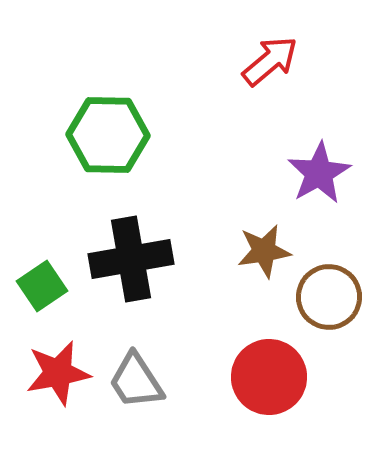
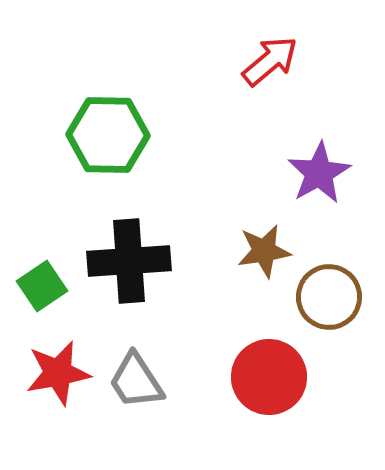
black cross: moved 2 px left, 2 px down; rotated 6 degrees clockwise
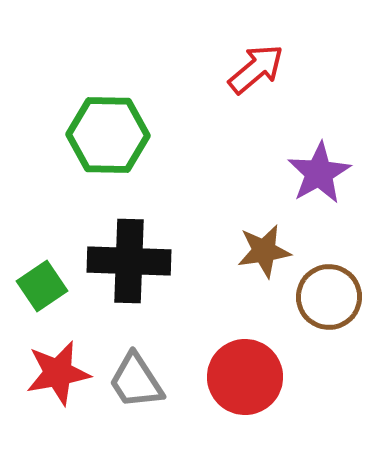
red arrow: moved 14 px left, 8 px down
black cross: rotated 6 degrees clockwise
red circle: moved 24 px left
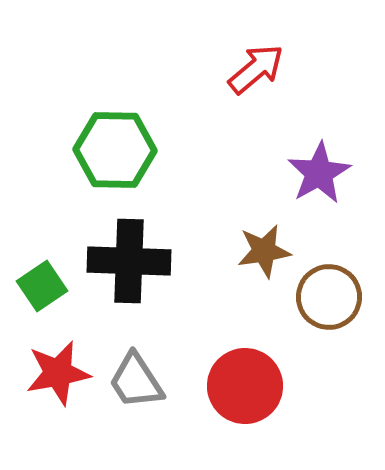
green hexagon: moved 7 px right, 15 px down
red circle: moved 9 px down
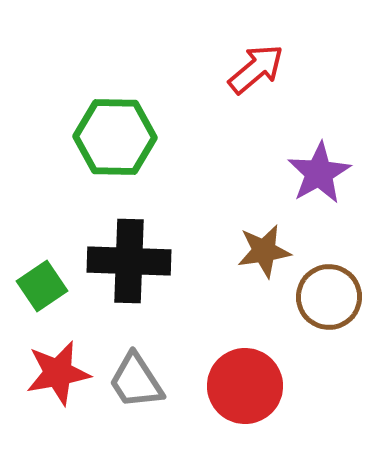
green hexagon: moved 13 px up
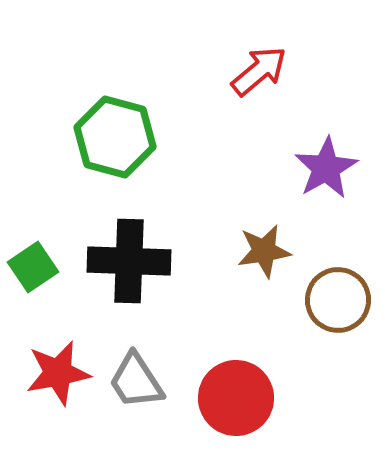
red arrow: moved 3 px right, 2 px down
green hexagon: rotated 14 degrees clockwise
purple star: moved 7 px right, 5 px up
green square: moved 9 px left, 19 px up
brown circle: moved 9 px right, 3 px down
red circle: moved 9 px left, 12 px down
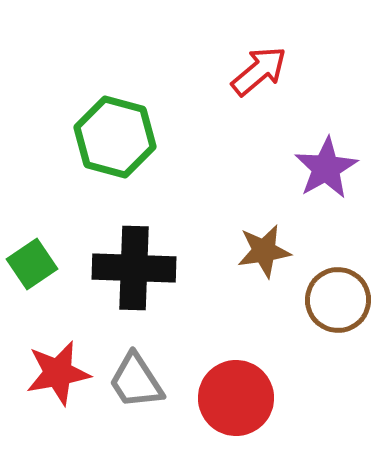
black cross: moved 5 px right, 7 px down
green square: moved 1 px left, 3 px up
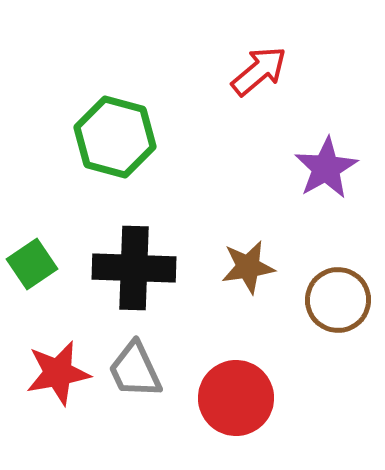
brown star: moved 16 px left, 16 px down
gray trapezoid: moved 1 px left, 11 px up; rotated 8 degrees clockwise
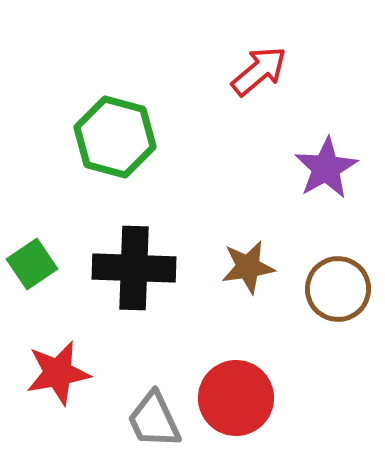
brown circle: moved 11 px up
gray trapezoid: moved 19 px right, 50 px down
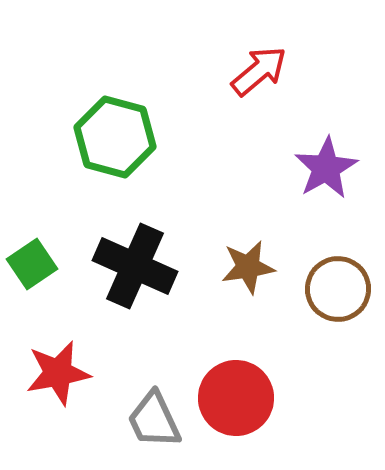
black cross: moved 1 px right, 2 px up; rotated 22 degrees clockwise
